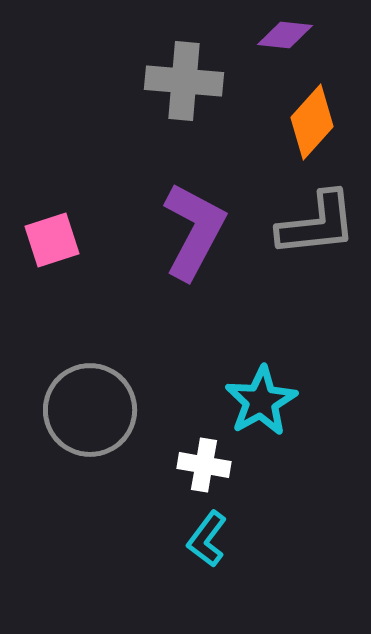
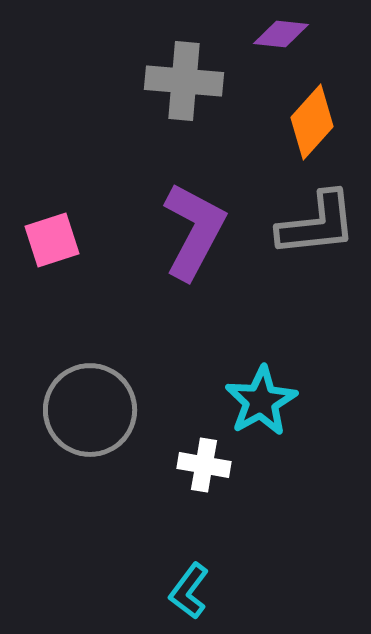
purple diamond: moved 4 px left, 1 px up
cyan L-shape: moved 18 px left, 52 px down
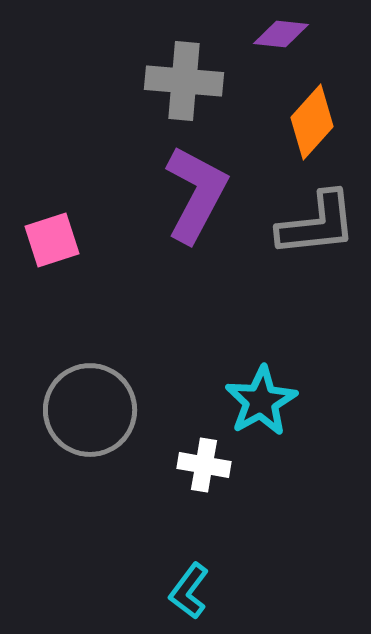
purple L-shape: moved 2 px right, 37 px up
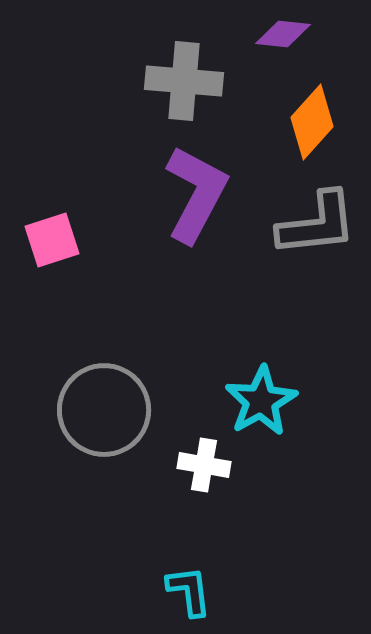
purple diamond: moved 2 px right
gray circle: moved 14 px right
cyan L-shape: rotated 136 degrees clockwise
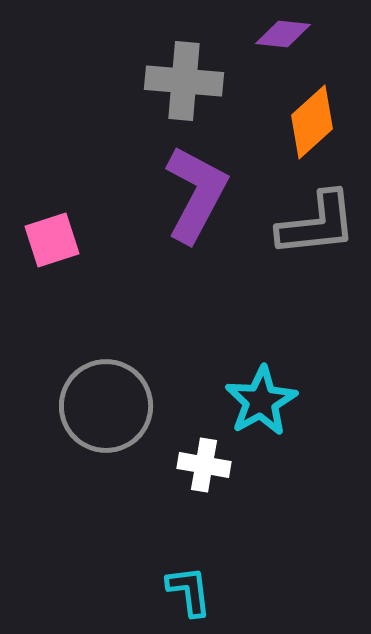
orange diamond: rotated 6 degrees clockwise
gray circle: moved 2 px right, 4 px up
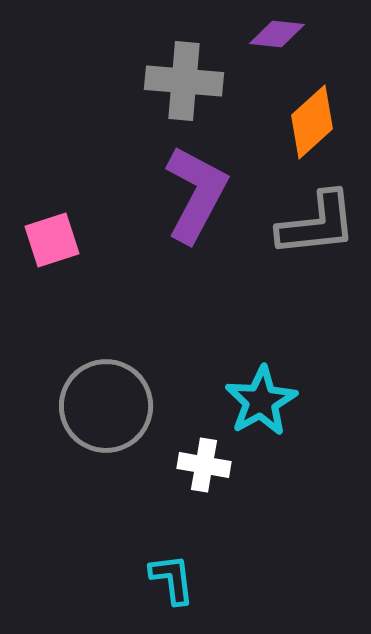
purple diamond: moved 6 px left
cyan L-shape: moved 17 px left, 12 px up
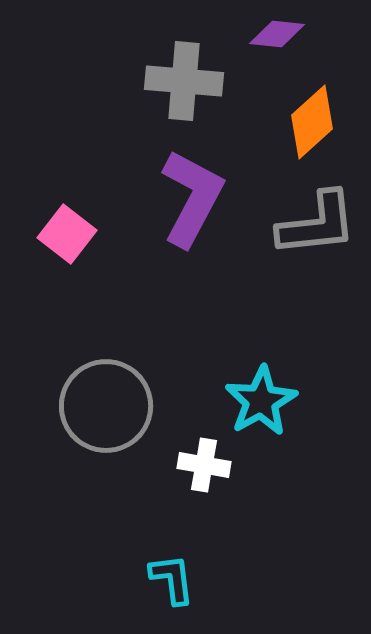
purple L-shape: moved 4 px left, 4 px down
pink square: moved 15 px right, 6 px up; rotated 34 degrees counterclockwise
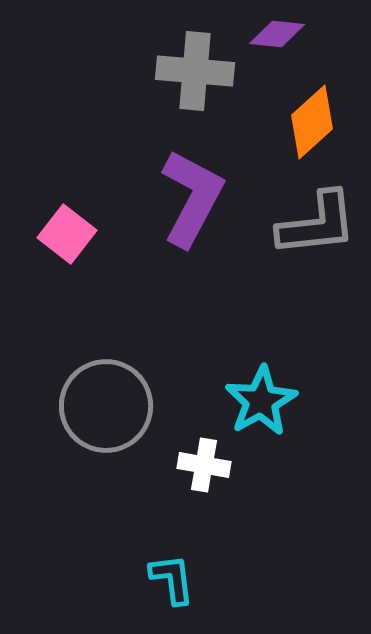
gray cross: moved 11 px right, 10 px up
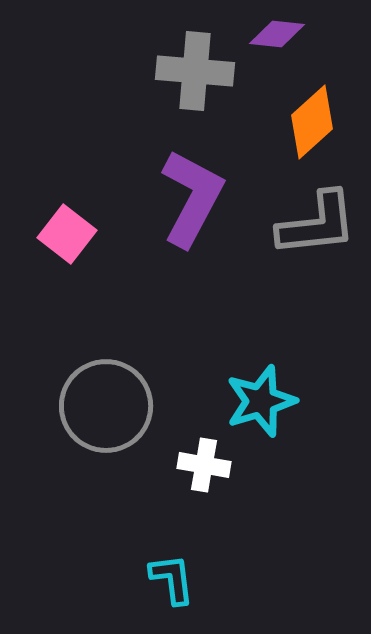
cyan star: rotated 12 degrees clockwise
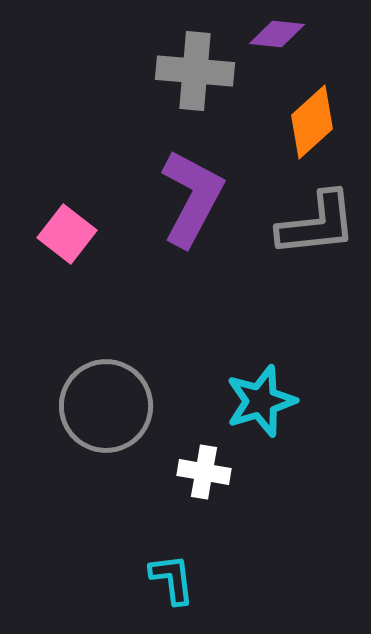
white cross: moved 7 px down
